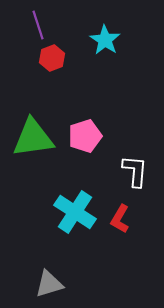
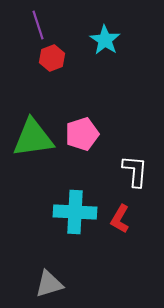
pink pentagon: moved 3 px left, 2 px up
cyan cross: rotated 30 degrees counterclockwise
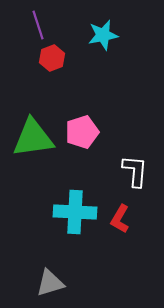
cyan star: moved 2 px left, 5 px up; rotated 28 degrees clockwise
pink pentagon: moved 2 px up
gray triangle: moved 1 px right, 1 px up
